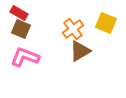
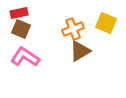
red rectangle: rotated 42 degrees counterclockwise
orange cross: rotated 15 degrees clockwise
pink L-shape: rotated 12 degrees clockwise
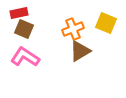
brown square: moved 3 px right
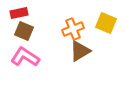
brown square: moved 2 px down
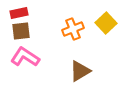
yellow square: rotated 25 degrees clockwise
brown square: moved 3 px left; rotated 30 degrees counterclockwise
brown triangle: moved 20 px down
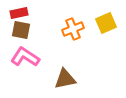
yellow square: rotated 20 degrees clockwise
brown square: moved 1 px up; rotated 18 degrees clockwise
brown triangle: moved 15 px left, 8 px down; rotated 20 degrees clockwise
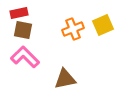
yellow square: moved 3 px left, 2 px down
brown square: moved 2 px right
pink L-shape: rotated 12 degrees clockwise
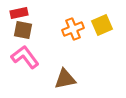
yellow square: moved 1 px left
pink L-shape: rotated 8 degrees clockwise
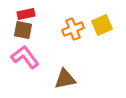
red rectangle: moved 7 px right, 1 px down
